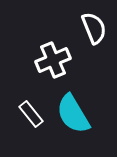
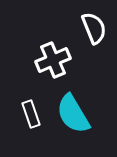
white rectangle: rotated 20 degrees clockwise
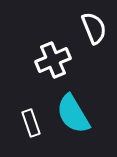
white rectangle: moved 9 px down
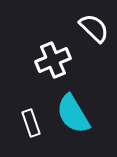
white semicircle: rotated 24 degrees counterclockwise
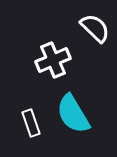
white semicircle: moved 1 px right
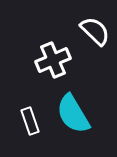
white semicircle: moved 3 px down
white rectangle: moved 1 px left, 2 px up
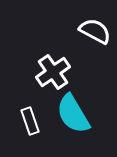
white semicircle: rotated 16 degrees counterclockwise
white cross: moved 12 px down; rotated 12 degrees counterclockwise
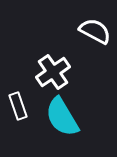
cyan semicircle: moved 11 px left, 3 px down
white rectangle: moved 12 px left, 15 px up
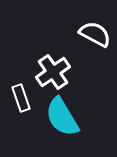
white semicircle: moved 3 px down
white rectangle: moved 3 px right, 8 px up
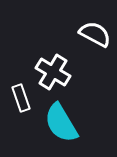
white cross: rotated 24 degrees counterclockwise
cyan semicircle: moved 1 px left, 6 px down
